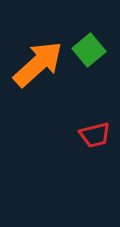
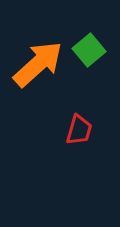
red trapezoid: moved 16 px left, 5 px up; rotated 60 degrees counterclockwise
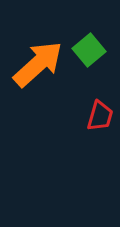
red trapezoid: moved 21 px right, 14 px up
